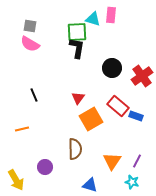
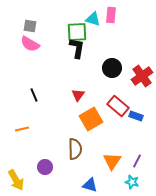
red triangle: moved 3 px up
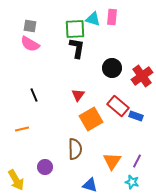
pink rectangle: moved 1 px right, 2 px down
green square: moved 2 px left, 3 px up
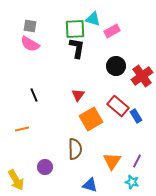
pink rectangle: moved 14 px down; rotated 56 degrees clockwise
black circle: moved 4 px right, 2 px up
blue rectangle: rotated 40 degrees clockwise
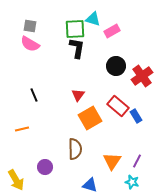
orange square: moved 1 px left, 1 px up
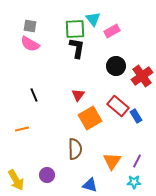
cyan triangle: rotated 35 degrees clockwise
purple circle: moved 2 px right, 8 px down
cyan star: moved 2 px right; rotated 16 degrees counterclockwise
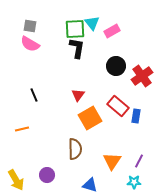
cyan triangle: moved 1 px left, 4 px down
blue rectangle: rotated 40 degrees clockwise
purple line: moved 2 px right
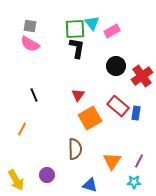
blue rectangle: moved 3 px up
orange line: rotated 48 degrees counterclockwise
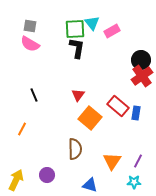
black circle: moved 25 px right, 6 px up
orange square: rotated 20 degrees counterclockwise
purple line: moved 1 px left
yellow arrow: rotated 125 degrees counterclockwise
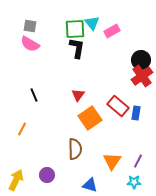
orange square: rotated 15 degrees clockwise
